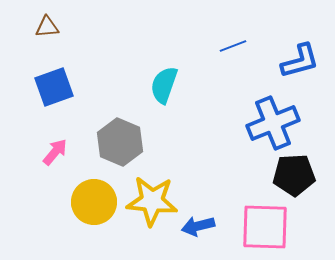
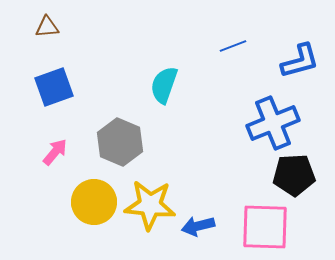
yellow star: moved 2 px left, 4 px down
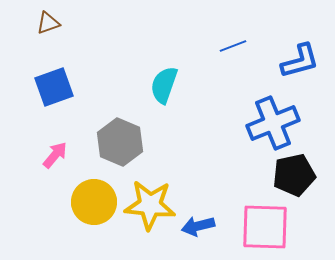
brown triangle: moved 1 px right, 4 px up; rotated 15 degrees counterclockwise
pink arrow: moved 3 px down
black pentagon: rotated 9 degrees counterclockwise
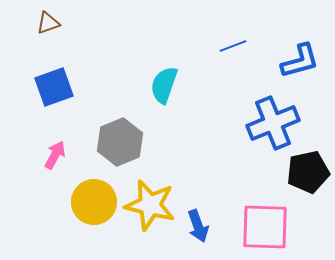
gray hexagon: rotated 15 degrees clockwise
pink arrow: rotated 12 degrees counterclockwise
black pentagon: moved 14 px right, 3 px up
yellow star: rotated 9 degrees clockwise
blue arrow: rotated 96 degrees counterclockwise
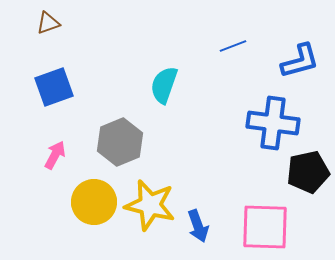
blue cross: rotated 30 degrees clockwise
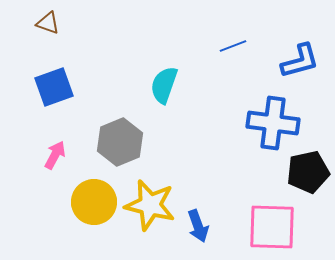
brown triangle: rotated 40 degrees clockwise
pink square: moved 7 px right
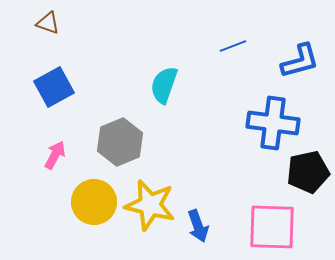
blue square: rotated 9 degrees counterclockwise
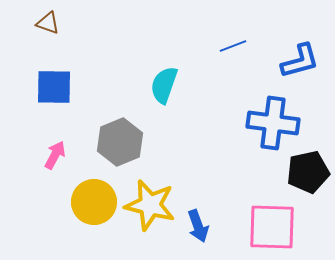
blue square: rotated 30 degrees clockwise
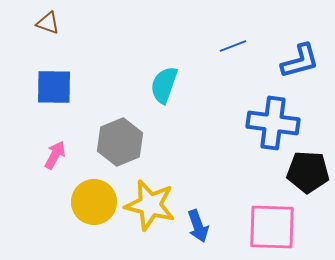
black pentagon: rotated 15 degrees clockwise
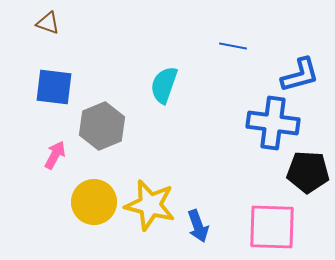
blue line: rotated 32 degrees clockwise
blue L-shape: moved 14 px down
blue square: rotated 6 degrees clockwise
gray hexagon: moved 18 px left, 16 px up
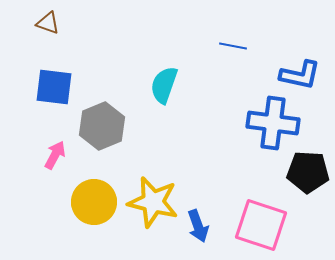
blue L-shape: rotated 27 degrees clockwise
yellow star: moved 3 px right, 3 px up
pink square: moved 11 px left, 2 px up; rotated 16 degrees clockwise
